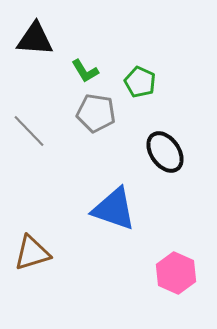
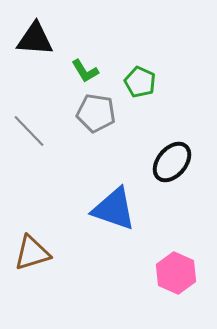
black ellipse: moved 7 px right, 10 px down; rotated 75 degrees clockwise
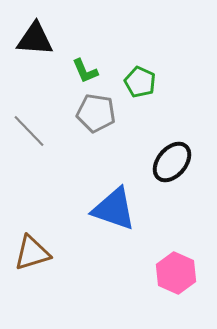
green L-shape: rotated 8 degrees clockwise
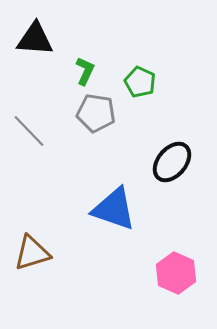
green L-shape: rotated 132 degrees counterclockwise
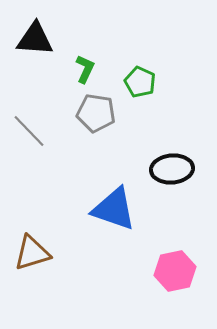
green L-shape: moved 2 px up
black ellipse: moved 7 px down; rotated 45 degrees clockwise
pink hexagon: moved 1 px left, 2 px up; rotated 24 degrees clockwise
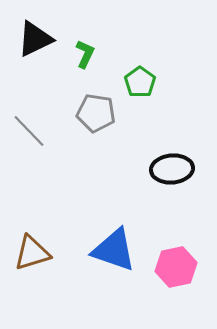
black triangle: rotated 30 degrees counterclockwise
green L-shape: moved 15 px up
green pentagon: rotated 12 degrees clockwise
blue triangle: moved 41 px down
pink hexagon: moved 1 px right, 4 px up
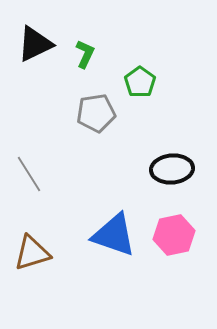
black triangle: moved 5 px down
gray pentagon: rotated 18 degrees counterclockwise
gray line: moved 43 px down; rotated 12 degrees clockwise
blue triangle: moved 15 px up
pink hexagon: moved 2 px left, 32 px up
